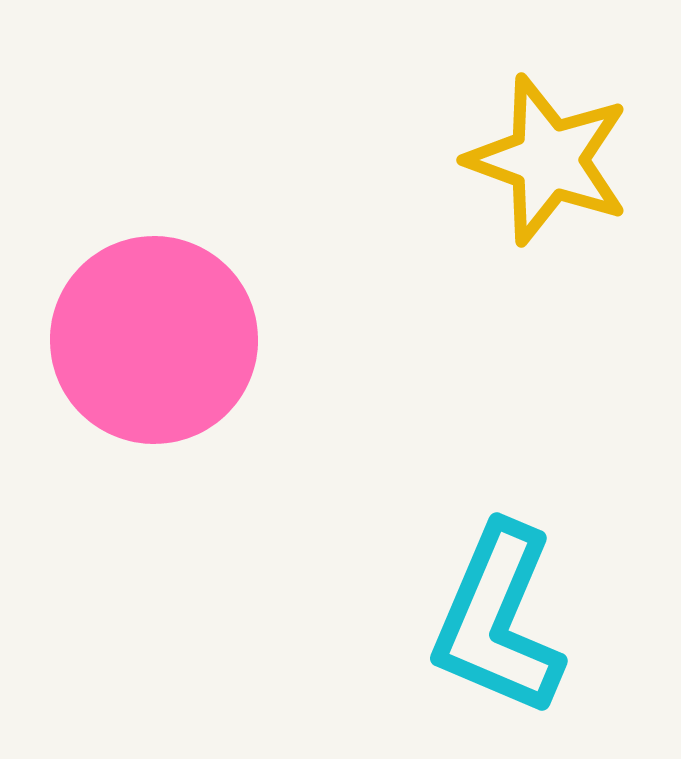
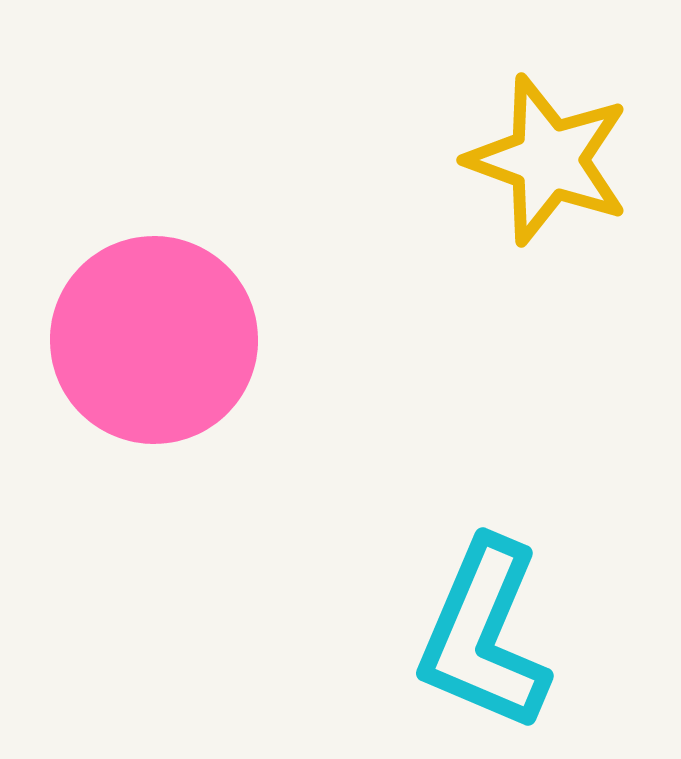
cyan L-shape: moved 14 px left, 15 px down
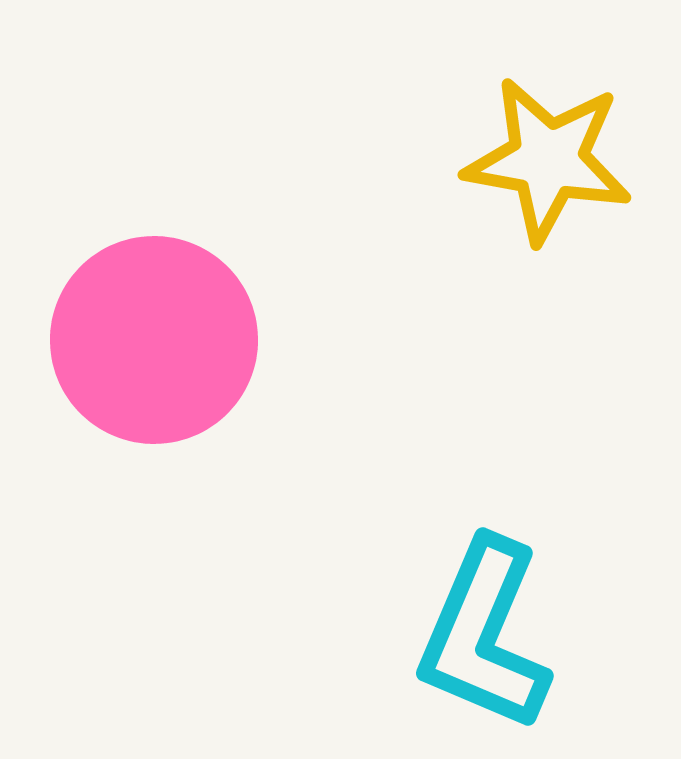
yellow star: rotated 10 degrees counterclockwise
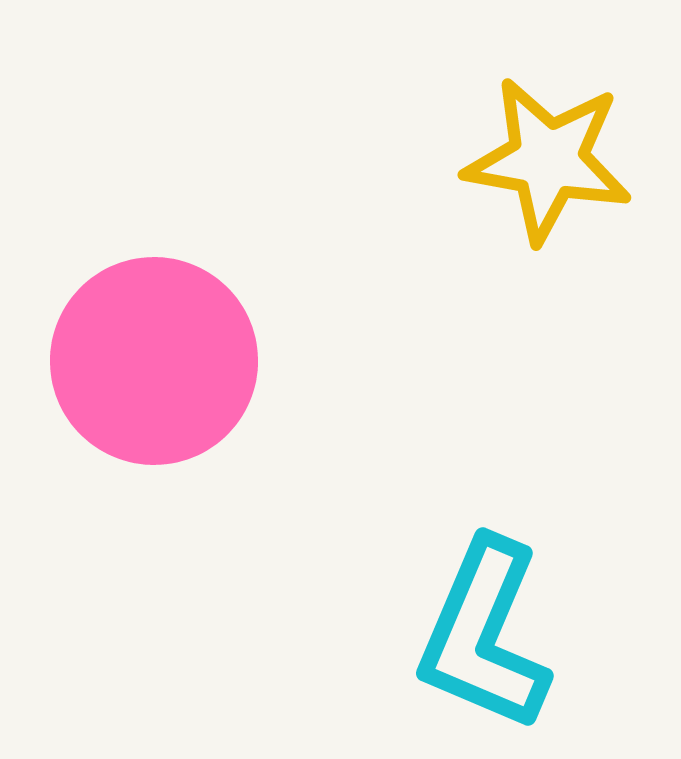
pink circle: moved 21 px down
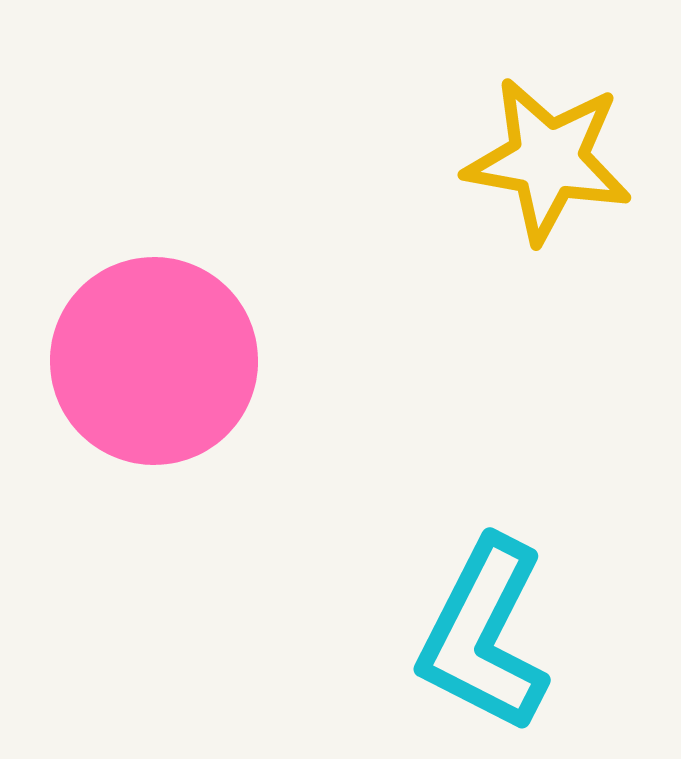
cyan L-shape: rotated 4 degrees clockwise
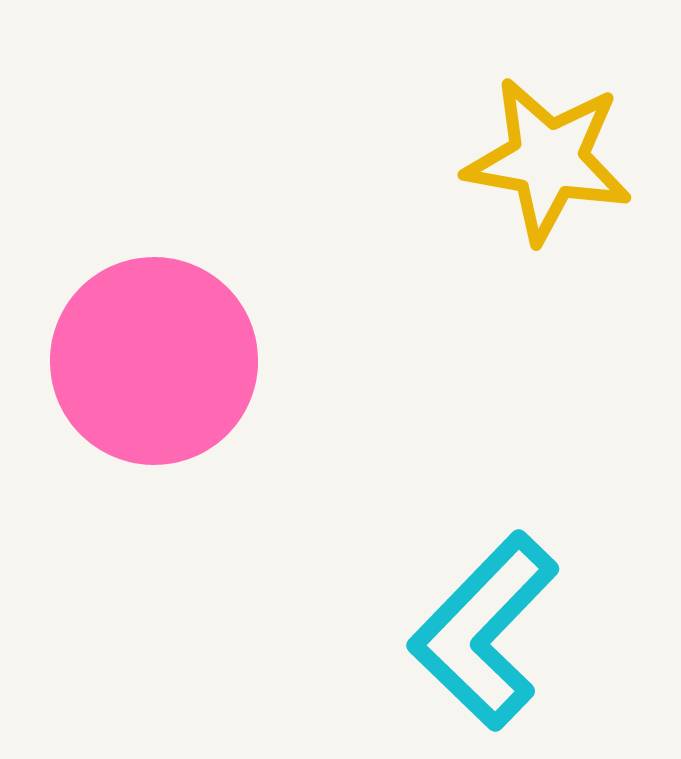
cyan L-shape: moved 4 px up; rotated 17 degrees clockwise
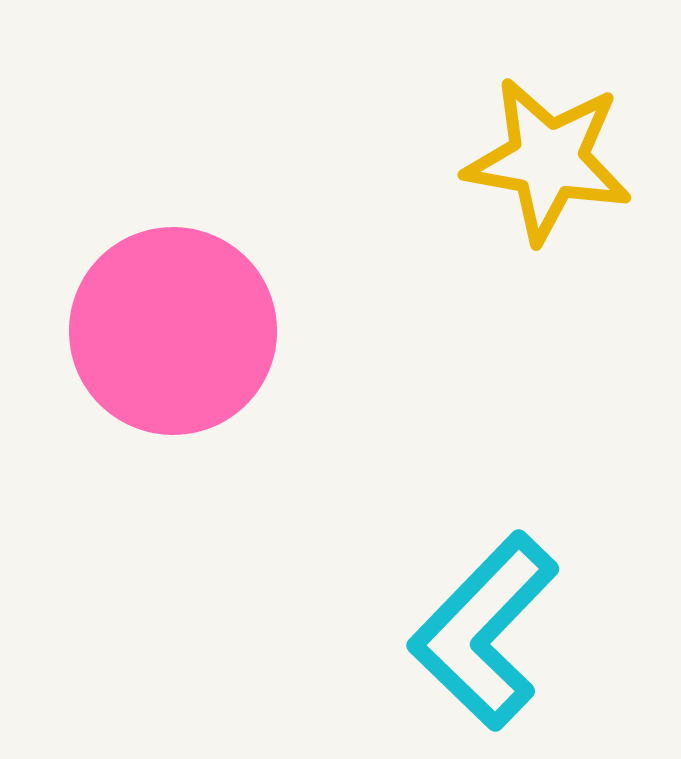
pink circle: moved 19 px right, 30 px up
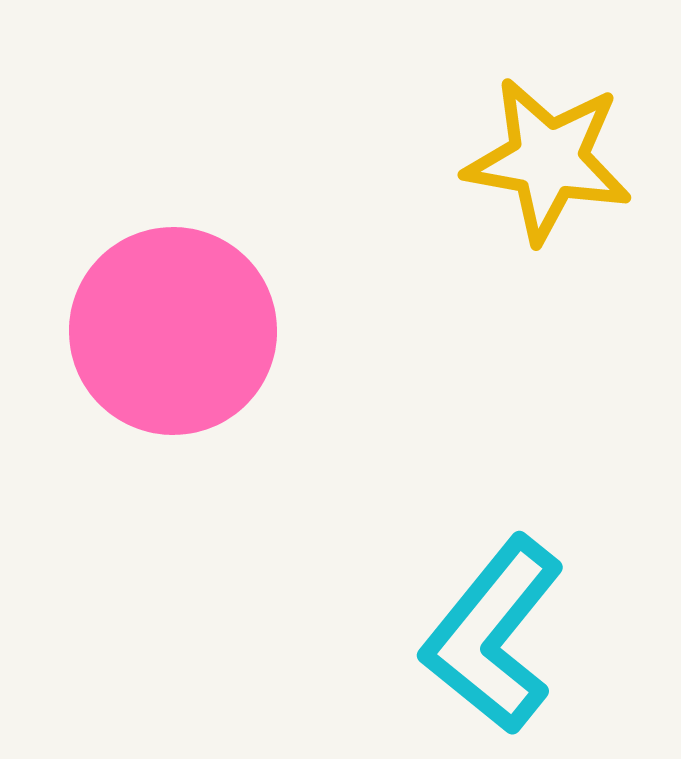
cyan L-shape: moved 9 px right, 4 px down; rotated 5 degrees counterclockwise
